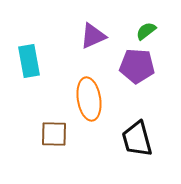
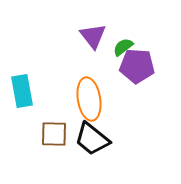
green semicircle: moved 23 px left, 16 px down
purple triangle: rotated 44 degrees counterclockwise
cyan rectangle: moved 7 px left, 30 px down
black trapezoid: moved 45 px left; rotated 36 degrees counterclockwise
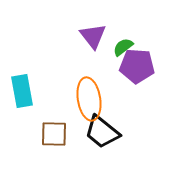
black trapezoid: moved 10 px right, 7 px up
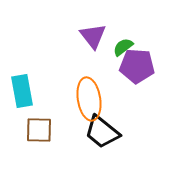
brown square: moved 15 px left, 4 px up
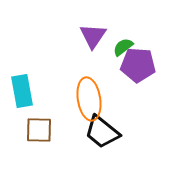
purple triangle: rotated 12 degrees clockwise
purple pentagon: moved 1 px right, 1 px up
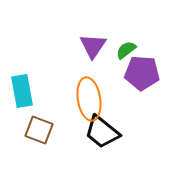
purple triangle: moved 10 px down
green semicircle: moved 3 px right, 3 px down
purple pentagon: moved 4 px right, 8 px down
brown square: rotated 20 degrees clockwise
